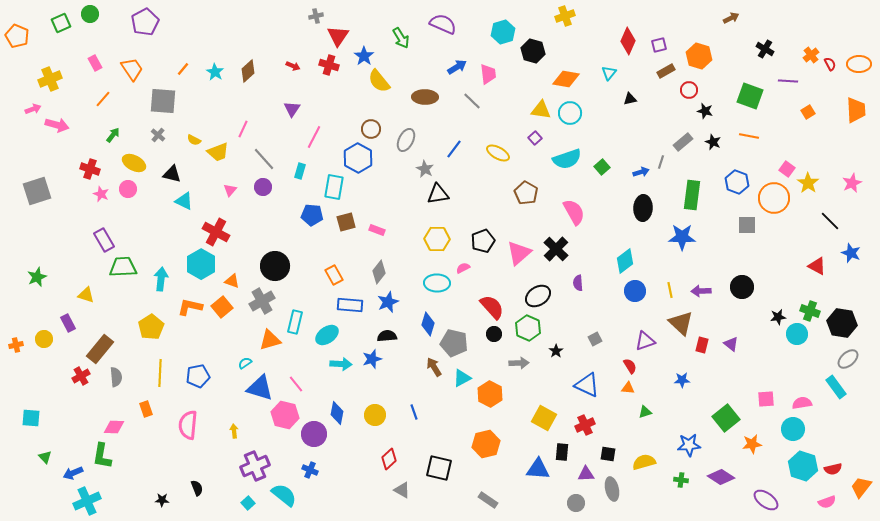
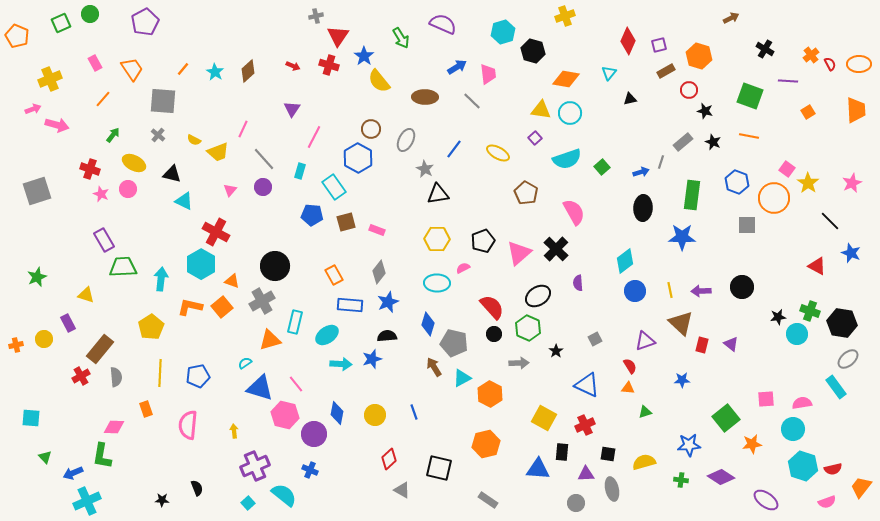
cyan rectangle at (334, 187): rotated 45 degrees counterclockwise
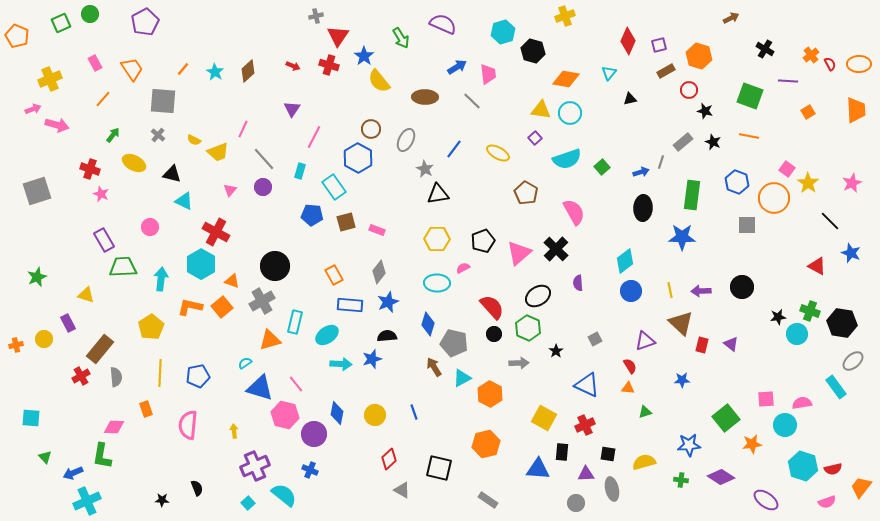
pink circle at (128, 189): moved 22 px right, 38 px down
blue circle at (635, 291): moved 4 px left
gray ellipse at (848, 359): moved 5 px right, 2 px down
cyan circle at (793, 429): moved 8 px left, 4 px up
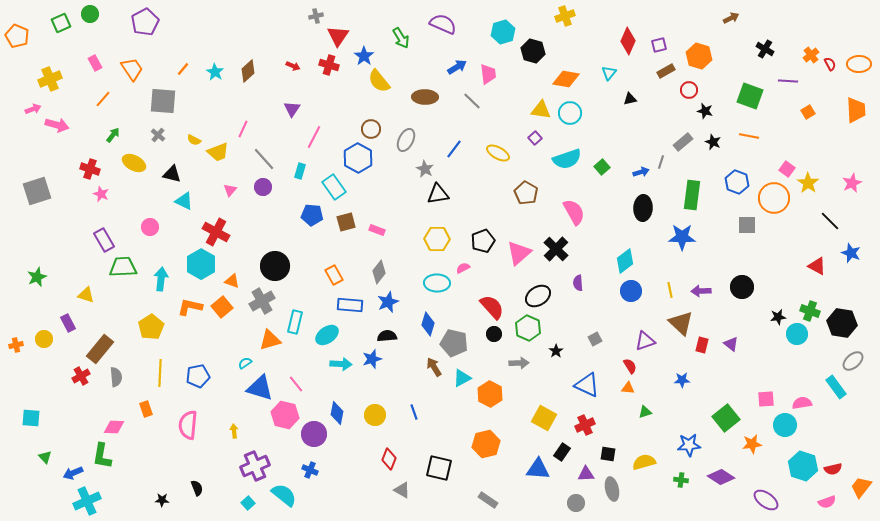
black rectangle at (562, 452): rotated 30 degrees clockwise
red diamond at (389, 459): rotated 25 degrees counterclockwise
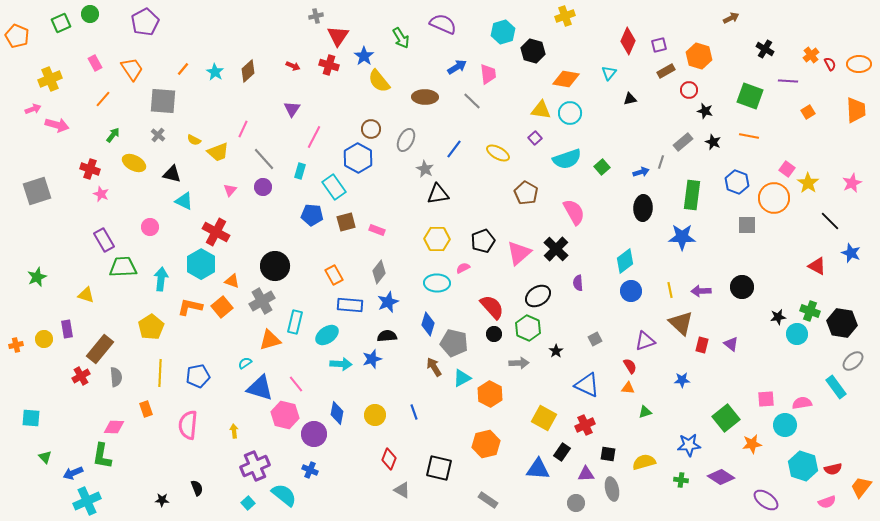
purple rectangle at (68, 323): moved 1 px left, 6 px down; rotated 18 degrees clockwise
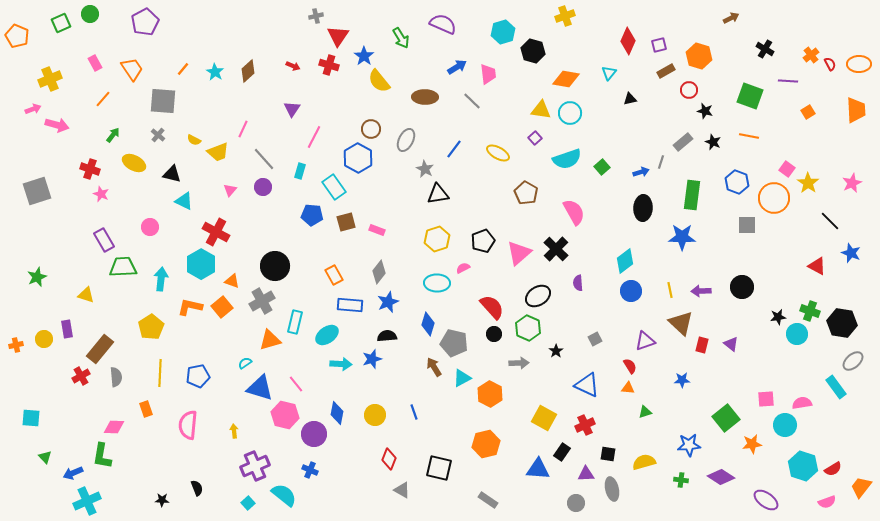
yellow hexagon at (437, 239): rotated 20 degrees counterclockwise
red semicircle at (833, 469): rotated 18 degrees counterclockwise
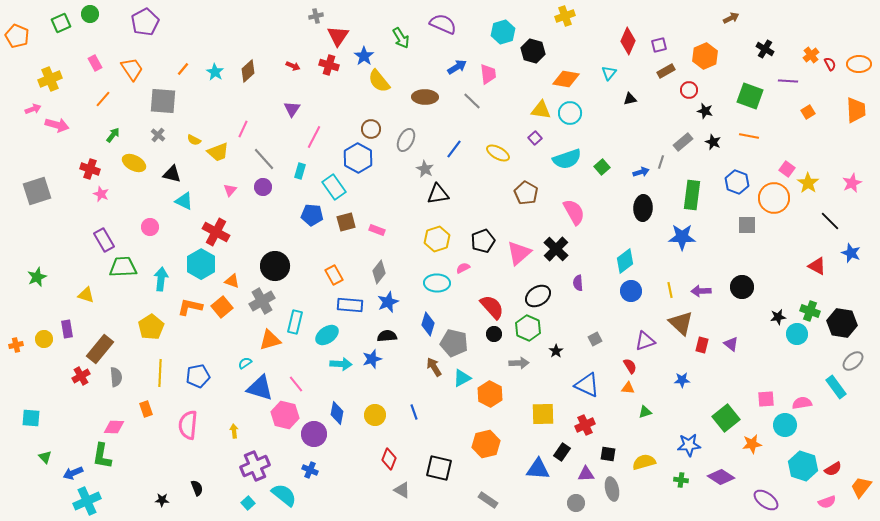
orange hexagon at (699, 56): moved 6 px right; rotated 20 degrees clockwise
yellow square at (544, 418): moved 1 px left, 4 px up; rotated 30 degrees counterclockwise
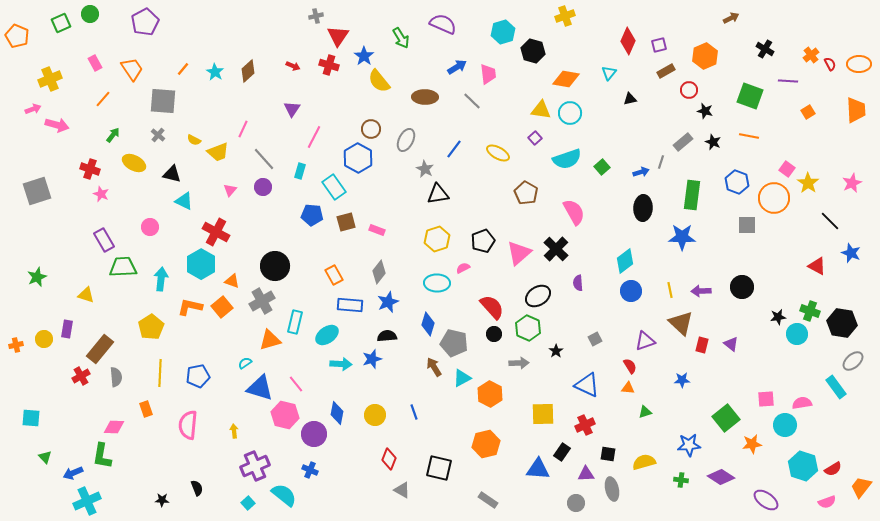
purple rectangle at (67, 329): rotated 18 degrees clockwise
